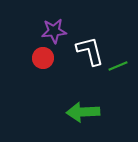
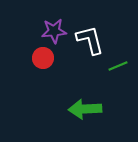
white L-shape: moved 11 px up
green arrow: moved 2 px right, 3 px up
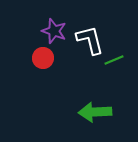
purple star: rotated 25 degrees clockwise
green line: moved 4 px left, 6 px up
green arrow: moved 10 px right, 3 px down
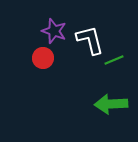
green arrow: moved 16 px right, 8 px up
